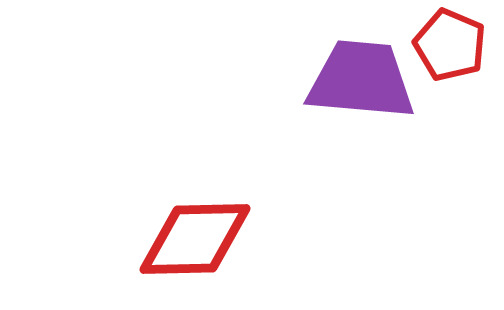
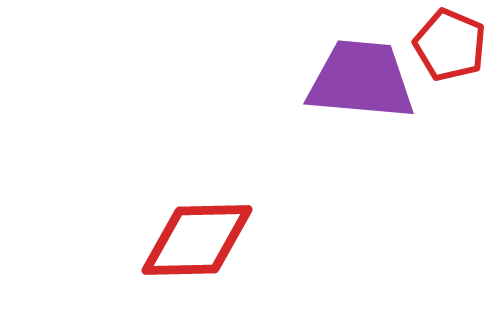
red diamond: moved 2 px right, 1 px down
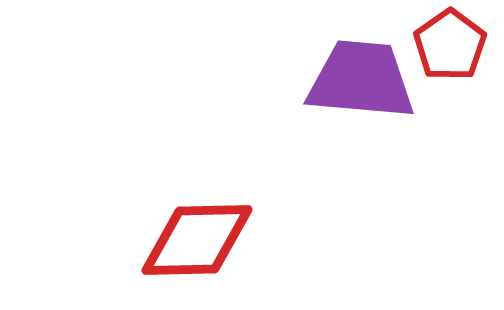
red pentagon: rotated 14 degrees clockwise
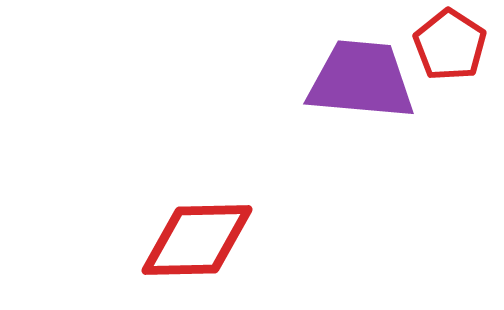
red pentagon: rotated 4 degrees counterclockwise
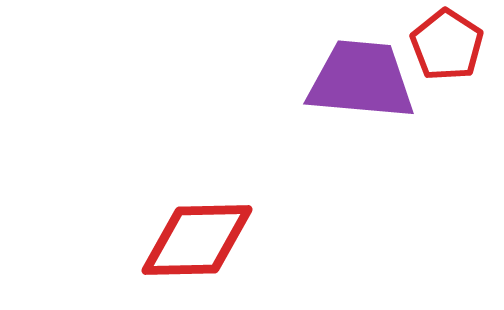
red pentagon: moved 3 px left
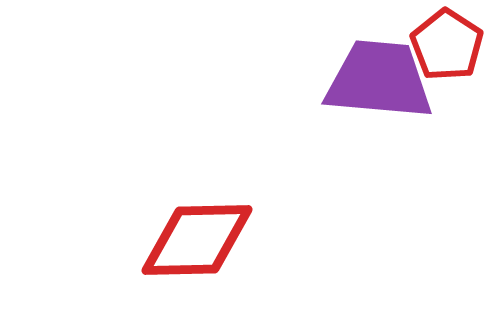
purple trapezoid: moved 18 px right
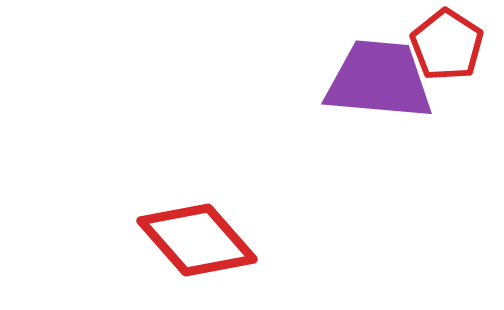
red diamond: rotated 50 degrees clockwise
